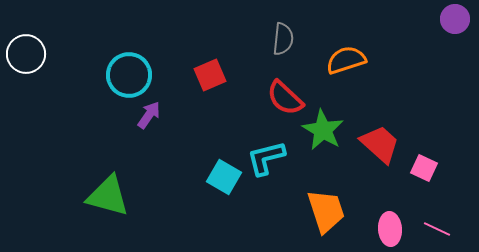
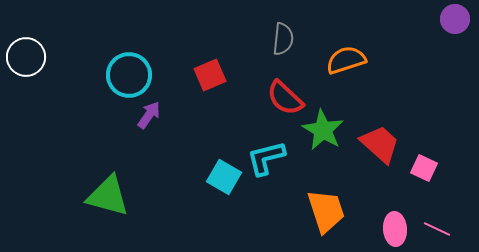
white circle: moved 3 px down
pink ellipse: moved 5 px right
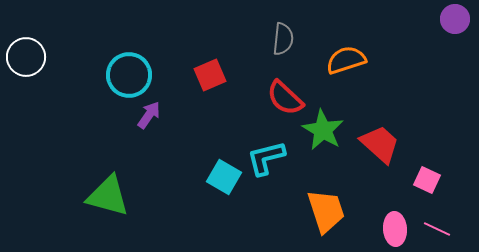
pink square: moved 3 px right, 12 px down
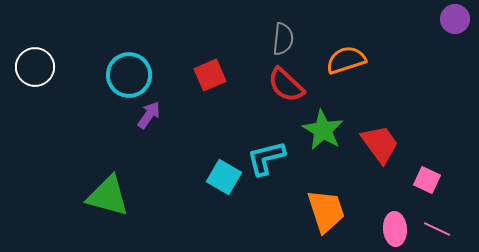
white circle: moved 9 px right, 10 px down
red semicircle: moved 1 px right, 13 px up
red trapezoid: rotated 12 degrees clockwise
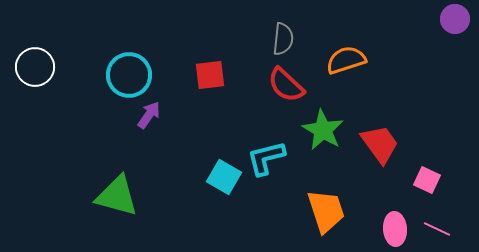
red square: rotated 16 degrees clockwise
green triangle: moved 9 px right
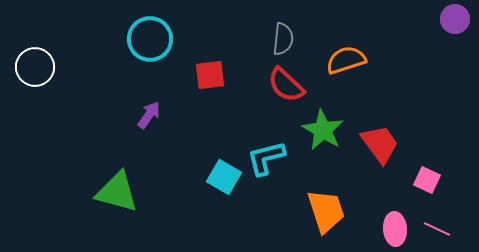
cyan circle: moved 21 px right, 36 px up
green triangle: moved 4 px up
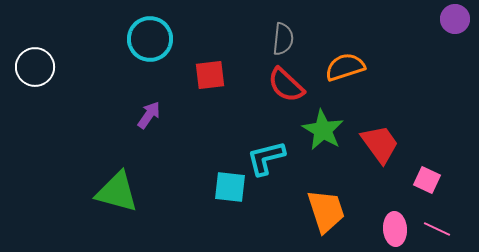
orange semicircle: moved 1 px left, 7 px down
cyan square: moved 6 px right, 10 px down; rotated 24 degrees counterclockwise
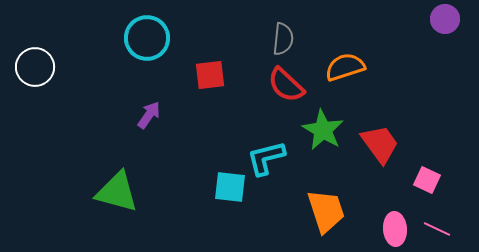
purple circle: moved 10 px left
cyan circle: moved 3 px left, 1 px up
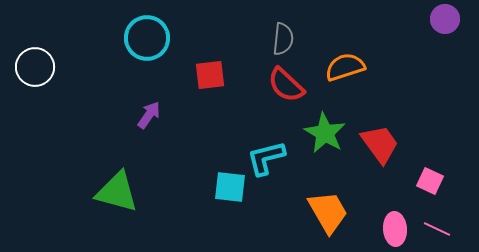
green star: moved 2 px right, 3 px down
pink square: moved 3 px right, 1 px down
orange trapezoid: moved 2 px right, 1 px down; rotated 12 degrees counterclockwise
